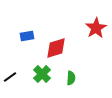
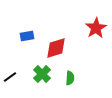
green semicircle: moved 1 px left
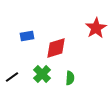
black line: moved 2 px right
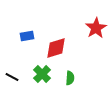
black line: rotated 64 degrees clockwise
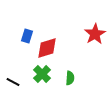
red star: moved 1 px left, 6 px down
blue rectangle: rotated 64 degrees counterclockwise
red diamond: moved 9 px left
black line: moved 1 px right, 5 px down
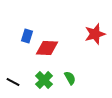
red star: rotated 15 degrees clockwise
red diamond: rotated 20 degrees clockwise
green cross: moved 2 px right, 6 px down
green semicircle: rotated 32 degrees counterclockwise
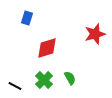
blue rectangle: moved 18 px up
red diamond: rotated 20 degrees counterclockwise
black line: moved 2 px right, 4 px down
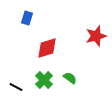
red star: moved 1 px right, 2 px down
green semicircle: rotated 24 degrees counterclockwise
black line: moved 1 px right, 1 px down
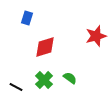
red diamond: moved 2 px left, 1 px up
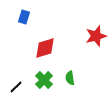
blue rectangle: moved 3 px left, 1 px up
red diamond: moved 1 px down
green semicircle: rotated 136 degrees counterclockwise
black line: rotated 72 degrees counterclockwise
